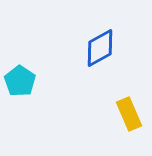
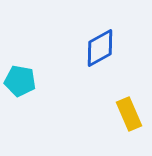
cyan pentagon: rotated 24 degrees counterclockwise
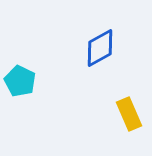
cyan pentagon: rotated 16 degrees clockwise
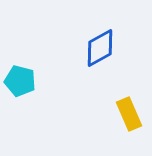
cyan pentagon: rotated 12 degrees counterclockwise
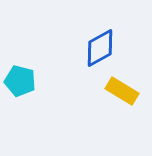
yellow rectangle: moved 7 px left, 23 px up; rotated 36 degrees counterclockwise
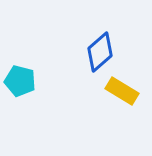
blue diamond: moved 4 px down; rotated 12 degrees counterclockwise
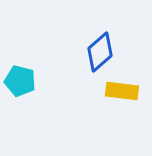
yellow rectangle: rotated 24 degrees counterclockwise
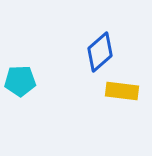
cyan pentagon: rotated 16 degrees counterclockwise
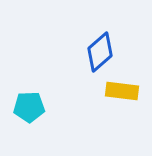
cyan pentagon: moved 9 px right, 26 px down
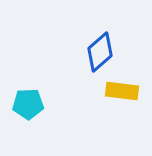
cyan pentagon: moved 1 px left, 3 px up
